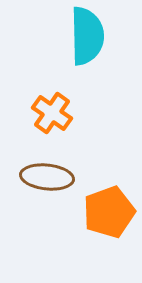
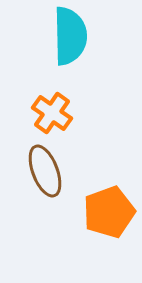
cyan semicircle: moved 17 px left
brown ellipse: moved 2 px left, 6 px up; rotated 63 degrees clockwise
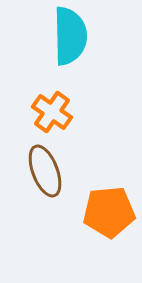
orange cross: moved 1 px up
orange pentagon: rotated 15 degrees clockwise
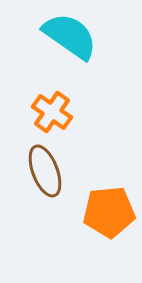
cyan semicircle: rotated 54 degrees counterclockwise
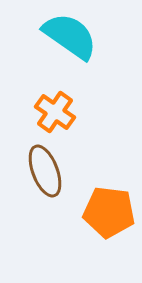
orange cross: moved 3 px right
orange pentagon: rotated 12 degrees clockwise
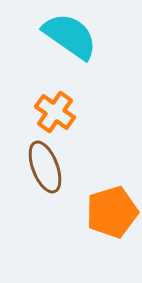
brown ellipse: moved 4 px up
orange pentagon: moved 3 px right; rotated 24 degrees counterclockwise
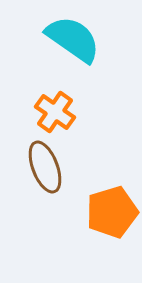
cyan semicircle: moved 3 px right, 3 px down
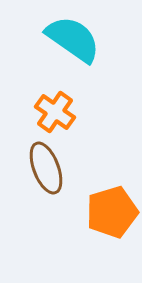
brown ellipse: moved 1 px right, 1 px down
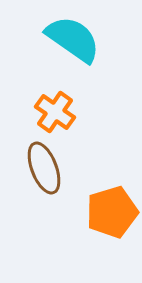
brown ellipse: moved 2 px left
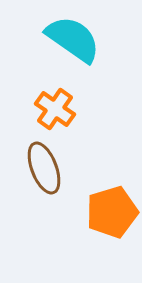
orange cross: moved 3 px up
